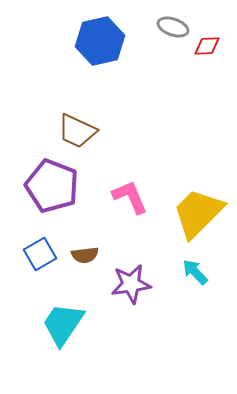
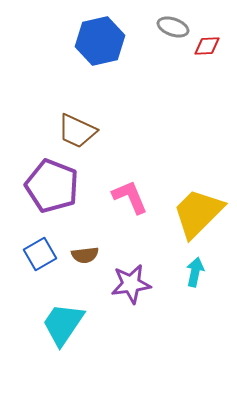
cyan arrow: rotated 56 degrees clockwise
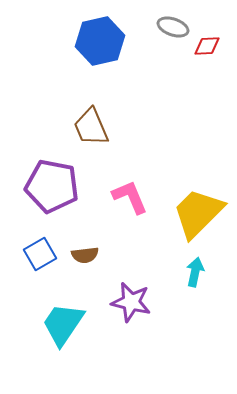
brown trapezoid: moved 14 px right, 4 px up; rotated 42 degrees clockwise
purple pentagon: rotated 10 degrees counterclockwise
purple star: moved 18 px down; rotated 21 degrees clockwise
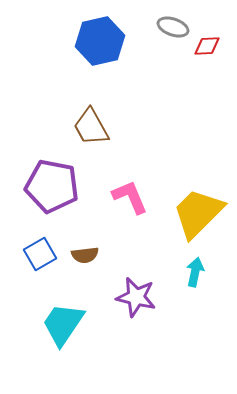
brown trapezoid: rotated 6 degrees counterclockwise
purple star: moved 5 px right, 5 px up
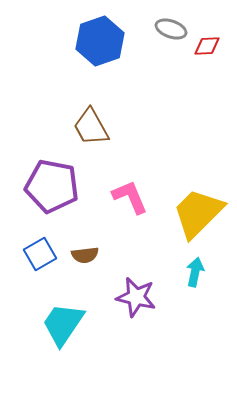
gray ellipse: moved 2 px left, 2 px down
blue hexagon: rotated 6 degrees counterclockwise
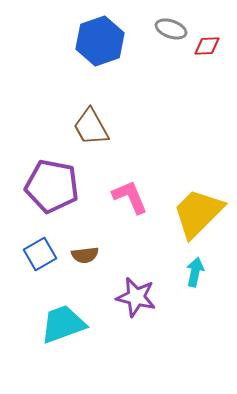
cyan trapezoid: rotated 36 degrees clockwise
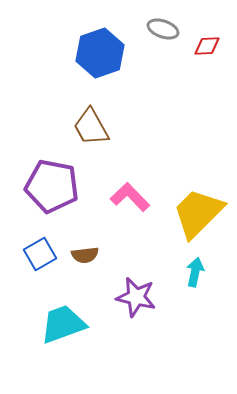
gray ellipse: moved 8 px left
blue hexagon: moved 12 px down
pink L-shape: rotated 21 degrees counterclockwise
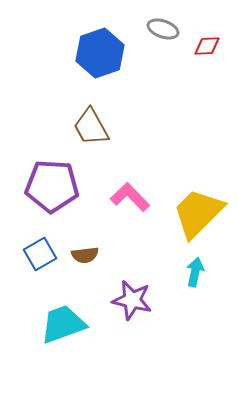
purple pentagon: rotated 8 degrees counterclockwise
purple star: moved 4 px left, 3 px down
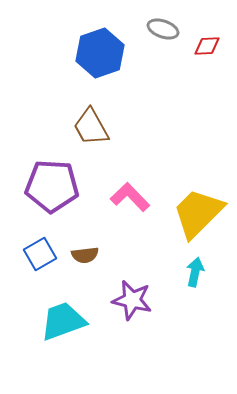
cyan trapezoid: moved 3 px up
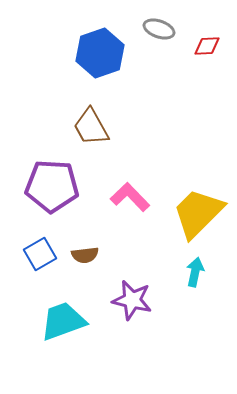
gray ellipse: moved 4 px left
